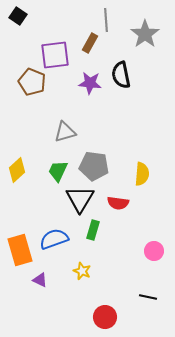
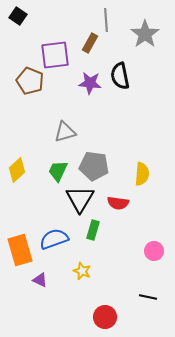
black semicircle: moved 1 px left, 1 px down
brown pentagon: moved 2 px left, 1 px up
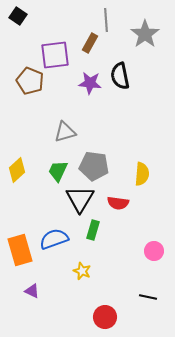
purple triangle: moved 8 px left, 11 px down
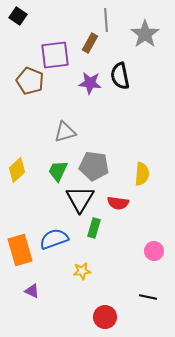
green rectangle: moved 1 px right, 2 px up
yellow star: rotated 30 degrees counterclockwise
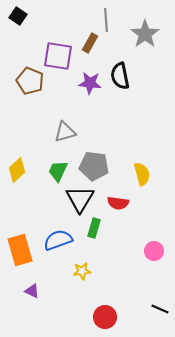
purple square: moved 3 px right, 1 px down; rotated 16 degrees clockwise
yellow semicircle: rotated 20 degrees counterclockwise
blue semicircle: moved 4 px right, 1 px down
black line: moved 12 px right, 12 px down; rotated 12 degrees clockwise
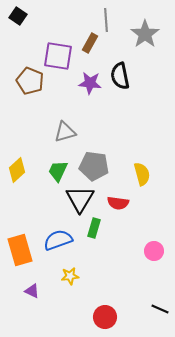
yellow star: moved 12 px left, 5 px down
